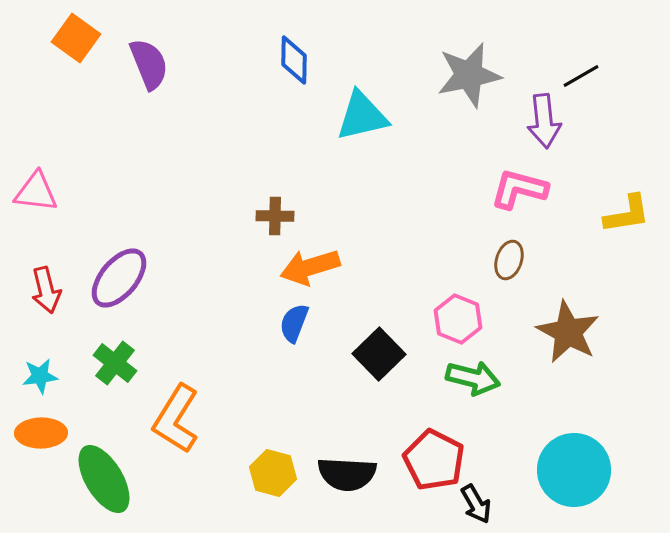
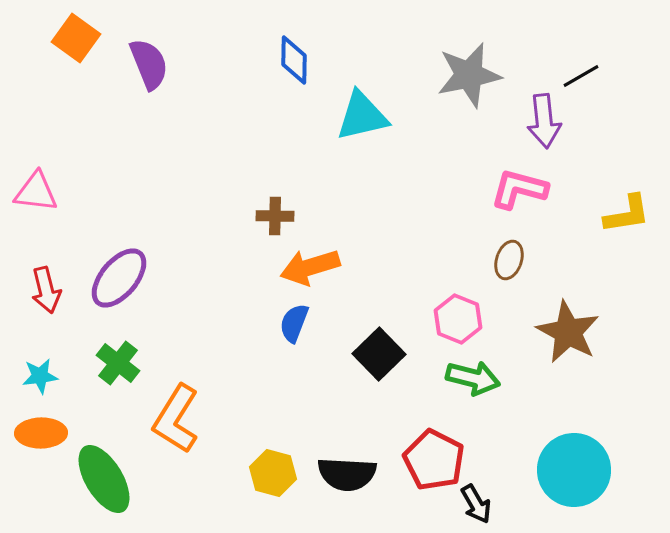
green cross: moved 3 px right
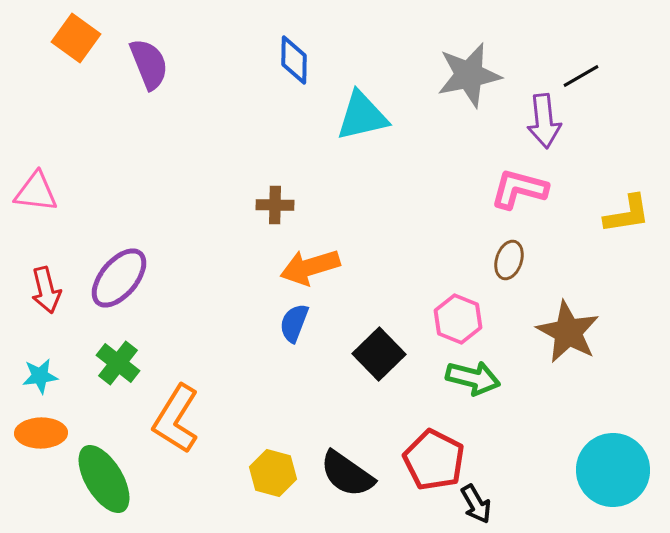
brown cross: moved 11 px up
cyan circle: moved 39 px right
black semicircle: rotated 32 degrees clockwise
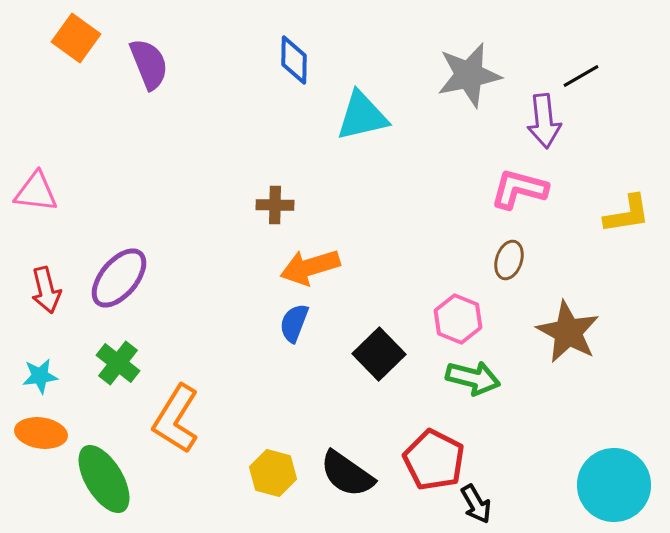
orange ellipse: rotated 9 degrees clockwise
cyan circle: moved 1 px right, 15 px down
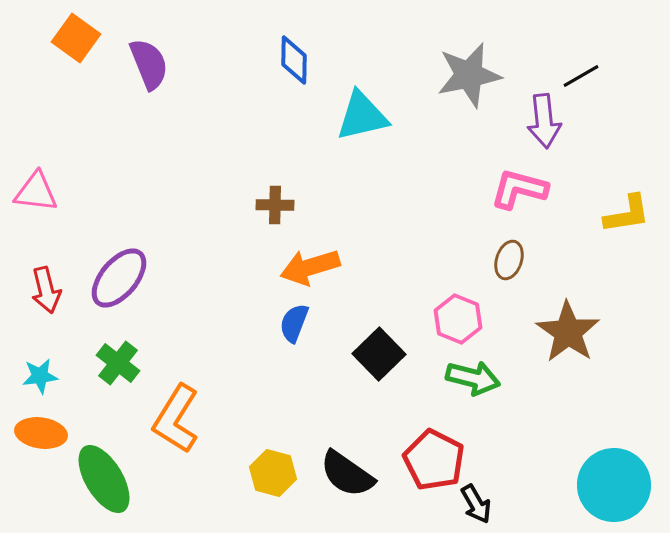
brown star: rotated 6 degrees clockwise
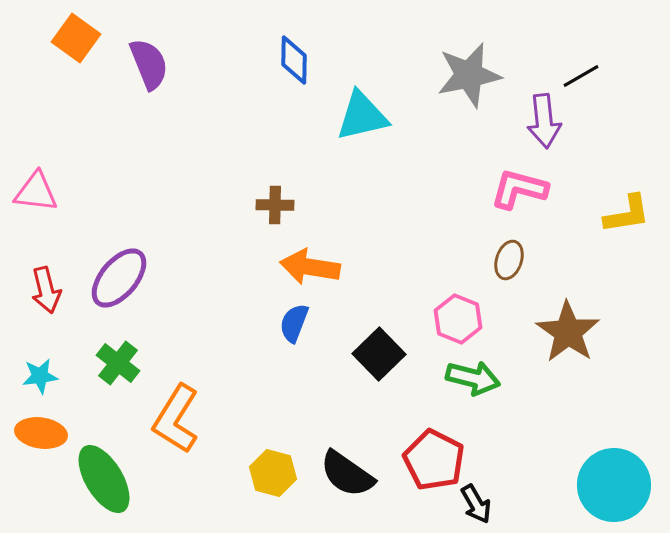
orange arrow: rotated 26 degrees clockwise
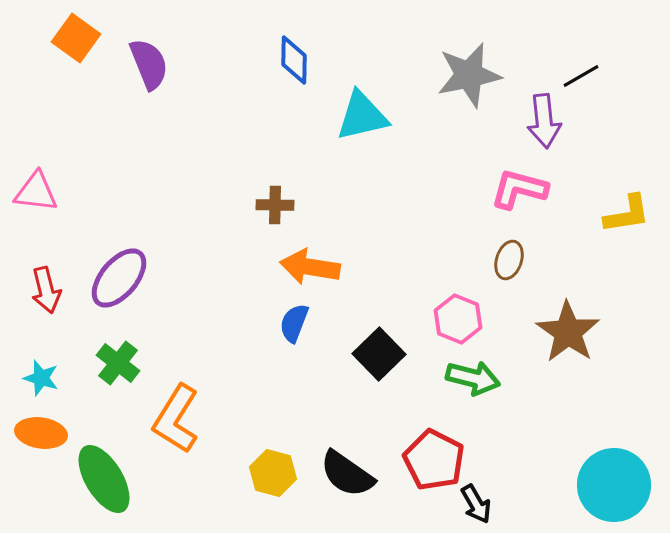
cyan star: moved 1 px right, 2 px down; rotated 24 degrees clockwise
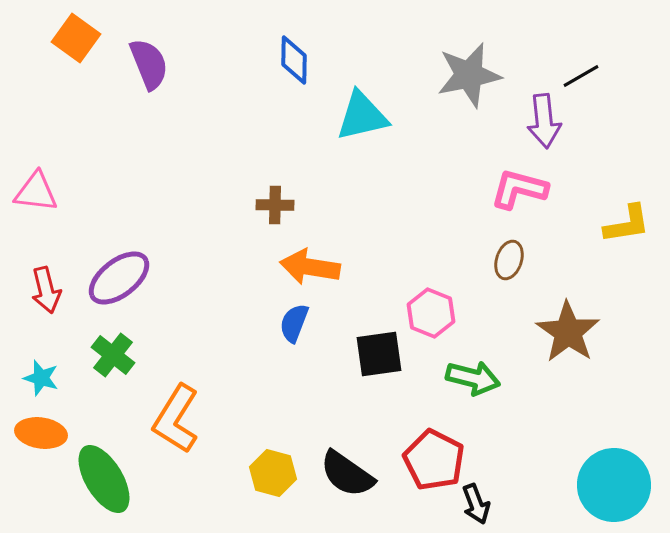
yellow L-shape: moved 10 px down
purple ellipse: rotated 12 degrees clockwise
pink hexagon: moved 27 px left, 6 px up
black square: rotated 36 degrees clockwise
green cross: moved 5 px left, 8 px up
black arrow: rotated 9 degrees clockwise
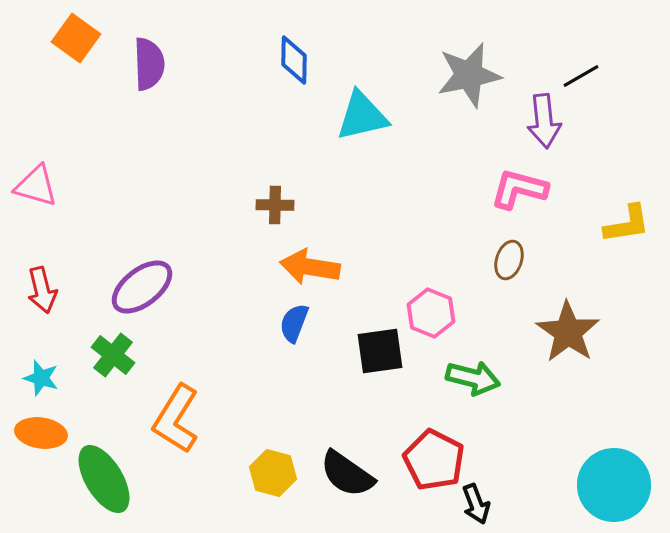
purple semicircle: rotated 20 degrees clockwise
pink triangle: moved 6 px up; rotated 9 degrees clockwise
purple ellipse: moved 23 px right, 9 px down
red arrow: moved 4 px left
black square: moved 1 px right, 3 px up
